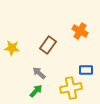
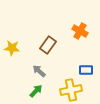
gray arrow: moved 2 px up
yellow cross: moved 2 px down
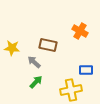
brown rectangle: rotated 66 degrees clockwise
gray arrow: moved 5 px left, 9 px up
green arrow: moved 9 px up
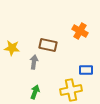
gray arrow: rotated 56 degrees clockwise
green arrow: moved 1 px left, 10 px down; rotated 24 degrees counterclockwise
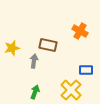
yellow star: rotated 21 degrees counterclockwise
gray arrow: moved 1 px up
yellow cross: rotated 35 degrees counterclockwise
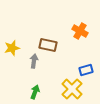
blue rectangle: rotated 16 degrees counterclockwise
yellow cross: moved 1 px right, 1 px up
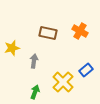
brown rectangle: moved 12 px up
blue rectangle: rotated 24 degrees counterclockwise
yellow cross: moved 9 px left, 7 px up
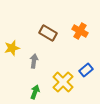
brown rectangle: rotated 18 degrees clockwise
